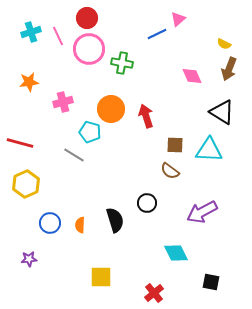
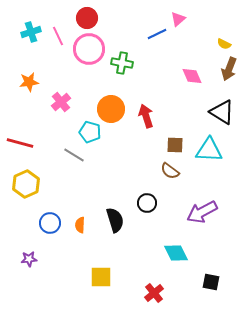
pink cross: moved 2 px left; rotated 24 degrees counterclockwise
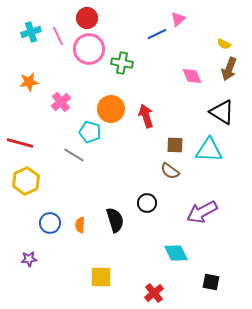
yellow hexagon: moved 3 px up
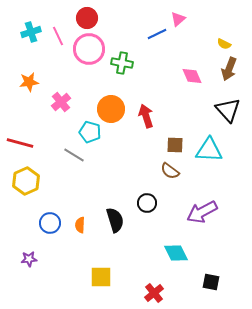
black triangle: moved 6 px right, 2 px up; rotated 16 degrees clockwise
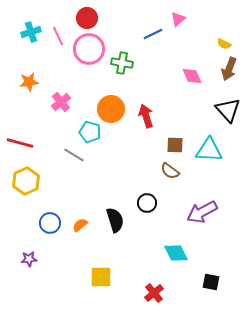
blue line: moved 4 px left
orange semicircle: rotated 49 degrees clockwise
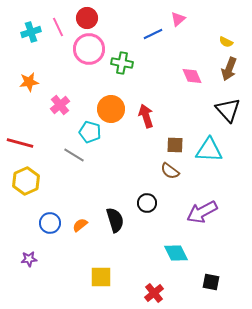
pink line: moved 9 px up
yellow semicircle: moved 2 px right, 2 px up
pink cross: moved 1 px left, 3 px down
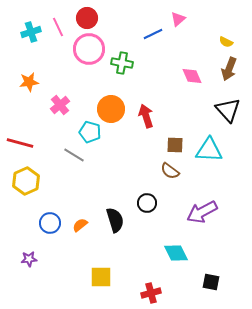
red cross: moved 3 px left; rotated 24 degrees clockwise
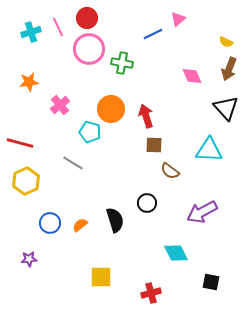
black triangle: moved 2 px left, 2 px up
brown square: moved 21 px left
gray line: moved 1 px left, 8 px down
